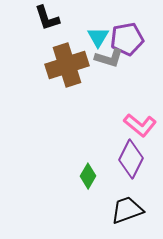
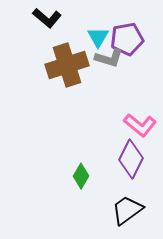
black L-shape: rotated 32 degrees counterclockwise
green diamond: moved 7 px left
black trapezoid: rotated 16 degrees counterclockwise
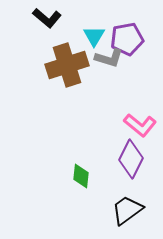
cyan triangle: moved 4 px left, 1 px up
green diamond: rotated 25 degrees counterclockwise
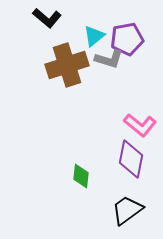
cyan triangle: rotated 20 degrees clockwise
gray L-shape: moved 1 px down
purple diamond: rotated 15 degrees counterclockwise
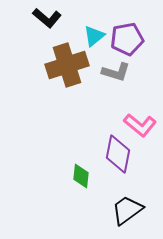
gray L-shape: moved 7 px right, 13 px down
purple diamond: moved 13 px left, 5 px up
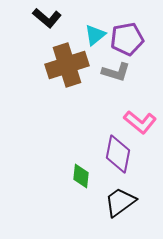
cyan triangle: moved 1 px right, 1 px up
pink L-shape: moved 3 px up
black trapezoid: moved 7 px left, 8 px up
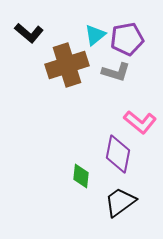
black L-shape: moved 18 px left, 15 px down
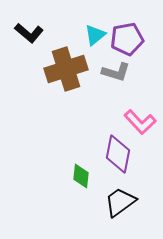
brown cross: moved 1 px left, 4 px down
pink L-shape: rotated 8 degrees clockwise
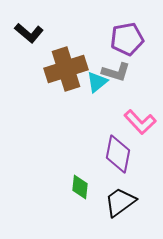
cyan triangle: moved 2 px right, 47 px down
green diamond: moved 1 px left, 11 px down
